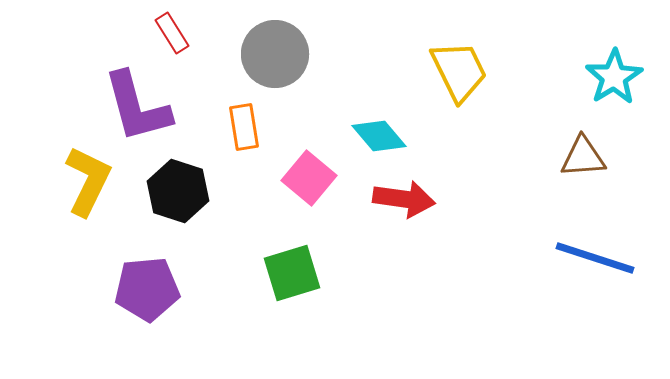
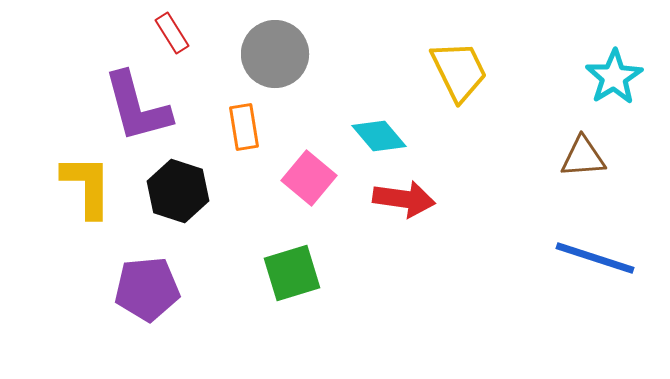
yellow L-shape: moved 1 px left, 5 px down; rotated 26 degrees counterclockwise
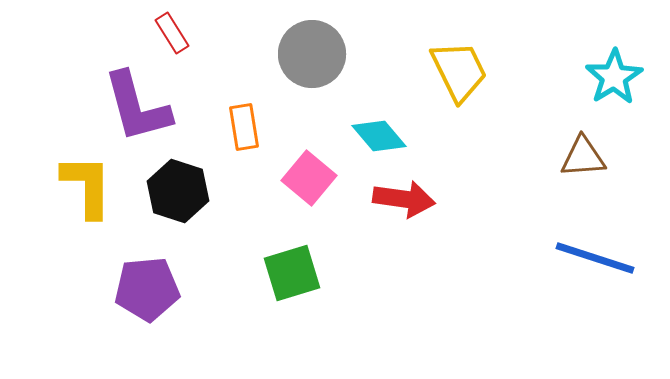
gray circle: moved 37 px right
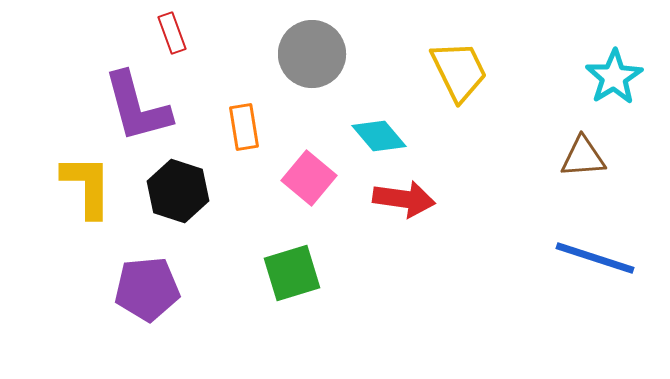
red rectangle: rotated 12 degrees clockwise
